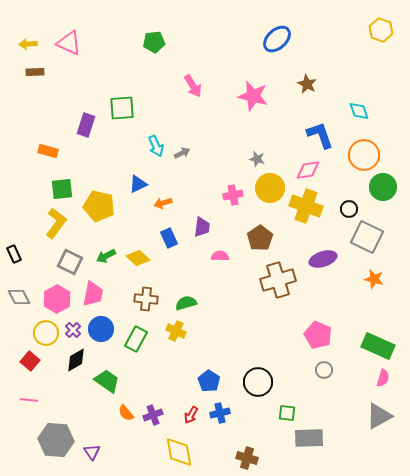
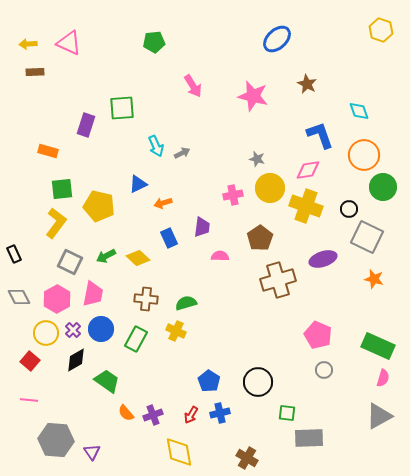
brown cross at (247, 458): rotated 15 degrees clockwise
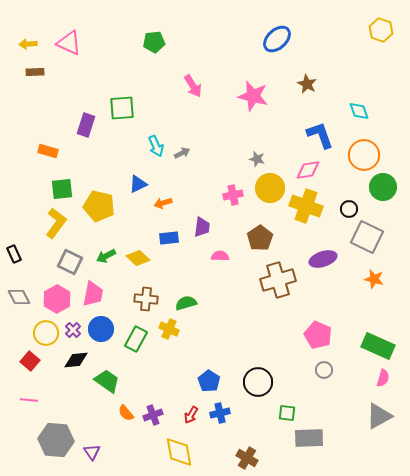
blue rectangle at (169, 238): rotated 72 degrees counterclockwise
yellow cross at (176, 331): moved 7 px left, 2 px up
black diamond at (76, 360): rotated 25 degrees clockwise
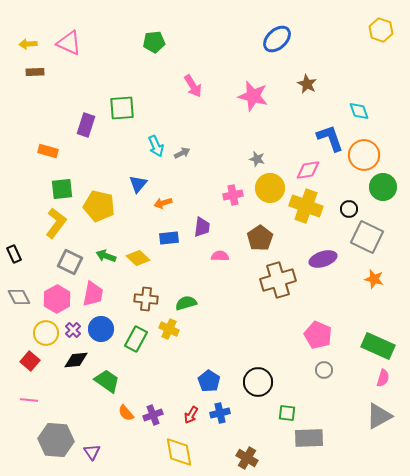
blue L-shape at (320, 135): moved 10 px right, 3 px down
blue triangle at (138, 184): rotated 24 degrees counterclockwise
green arrow at (106, 256): rotated 48 degrees clockwise
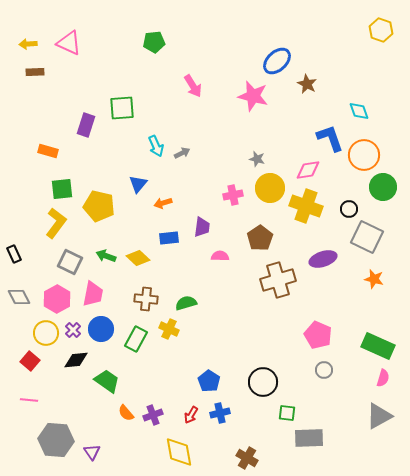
blue ellipse at (277, 39): moved 22 px down
black circle at (258, 382): moved 5 px right
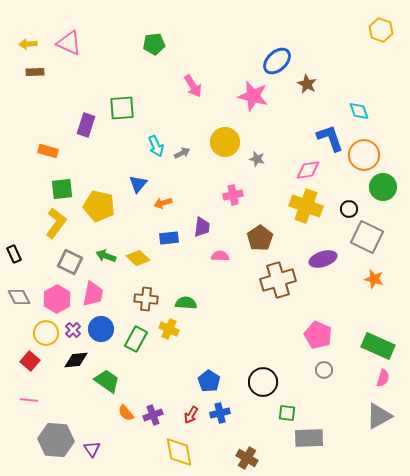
green pentagon at (154, 42): moved 2 px down
yellow circle at (270, 188): moved 45 px left, 46 px up
green semicircle at (186, 303): rotated 20 degrees clockwise
purple triangle at (92, 452): moved 3 px up
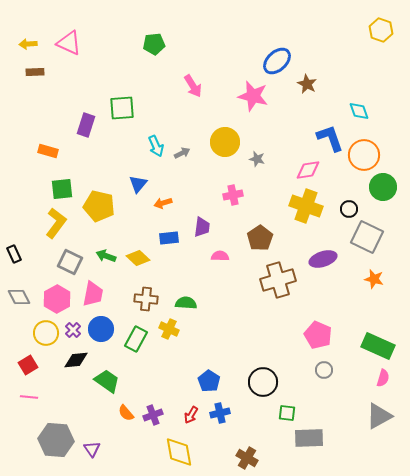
red square at (30, 361): moved 2 px left, 4 px down; rotated 18 degrees clockwise
pink line at (29, 400): moved 3 px up
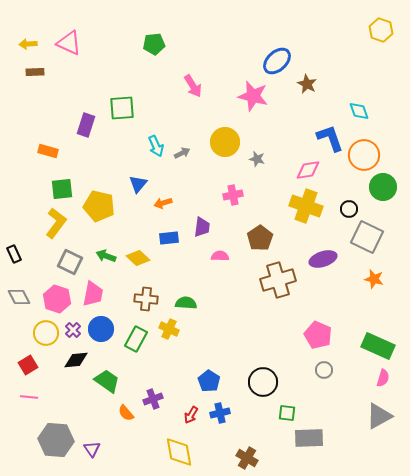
pink hexagon at (57, 299): rotated 12 degrees counterclockwise
purple cross at (153, 415): moved 16 px up
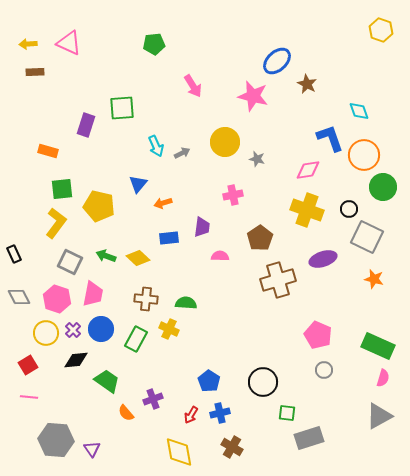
yellow cross at (306, 206): moved 1 px right, 4 px down
gray rectangle at (309, 438): rotated 16 degrees counterclockwise
brown cross at (247, 458): moved 15 px left, 11 px up
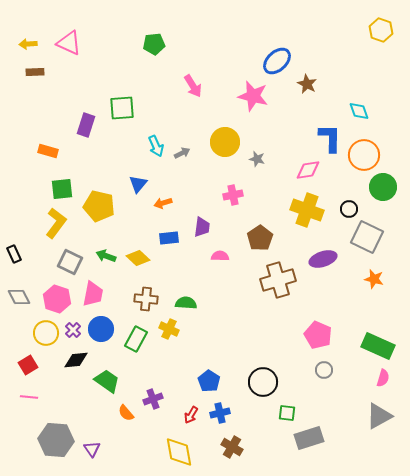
blue L-shape at (330, 138): rotated 20 degrees clockwise
